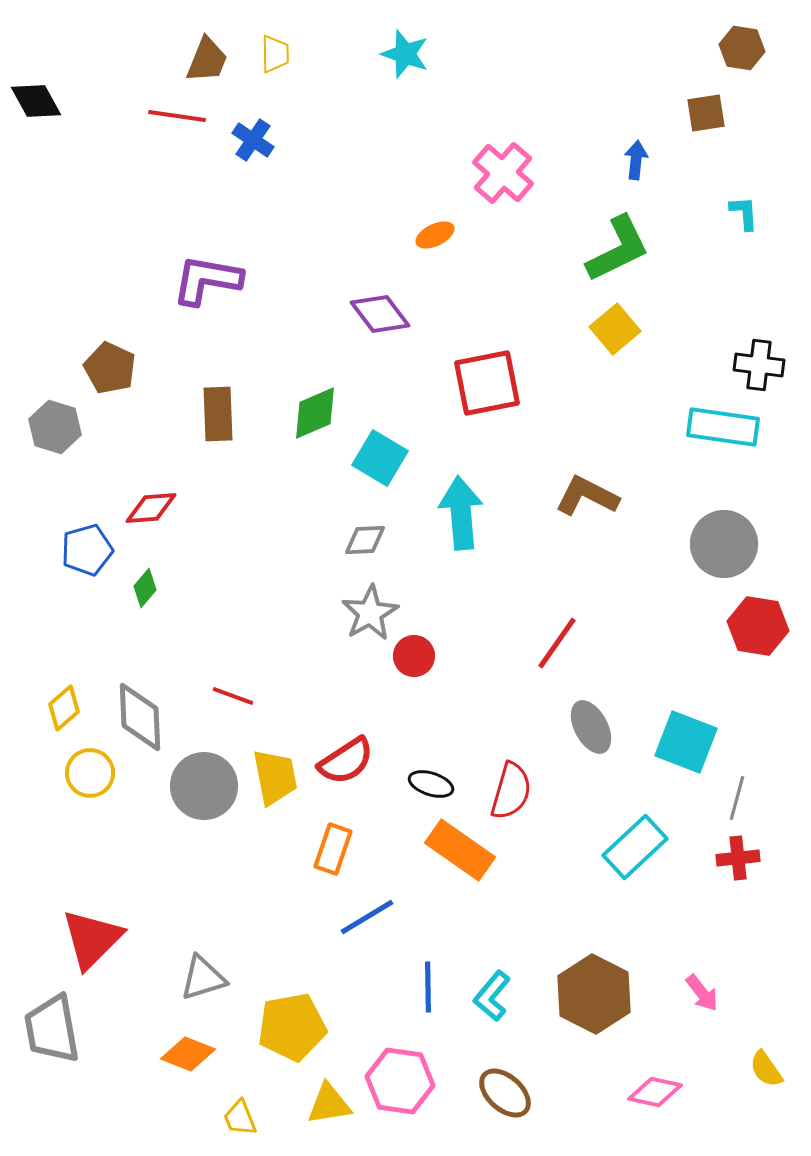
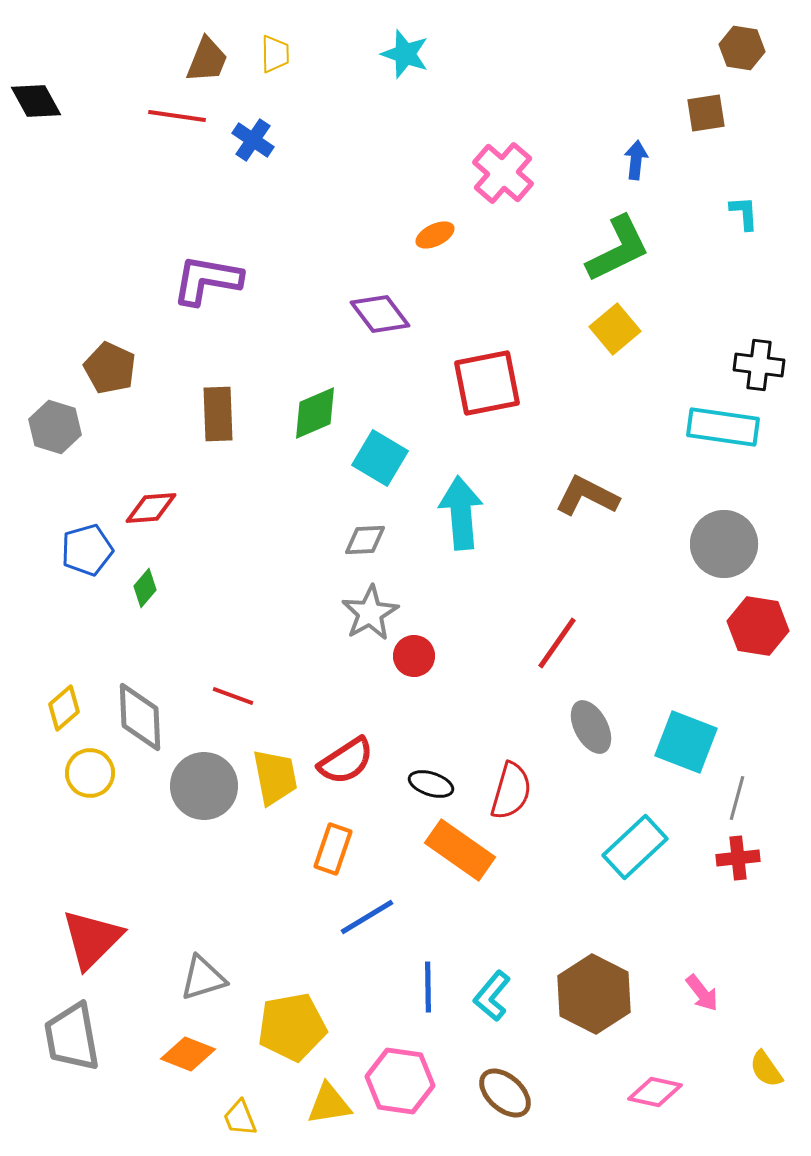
gray trapezoid at (52, 1029): moved 20 px right, 8 px down
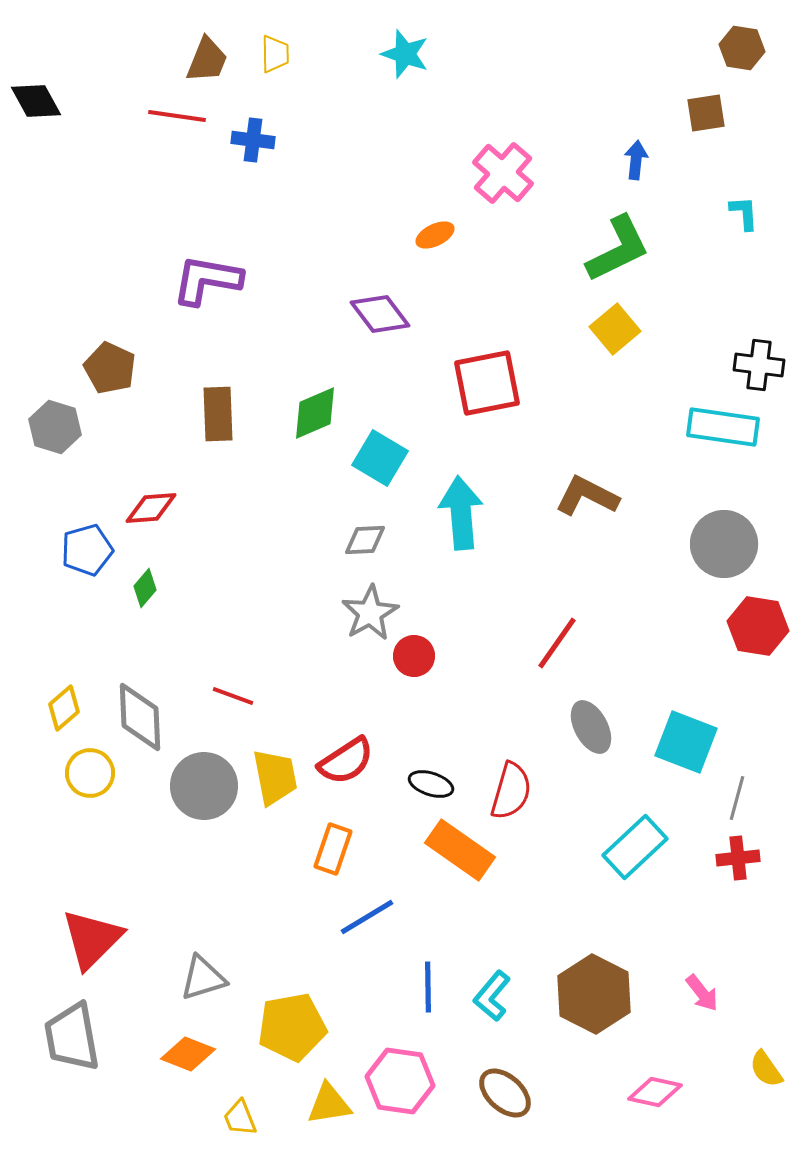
blue cross at (253, 140): rotated 27 degrees counterclockwise
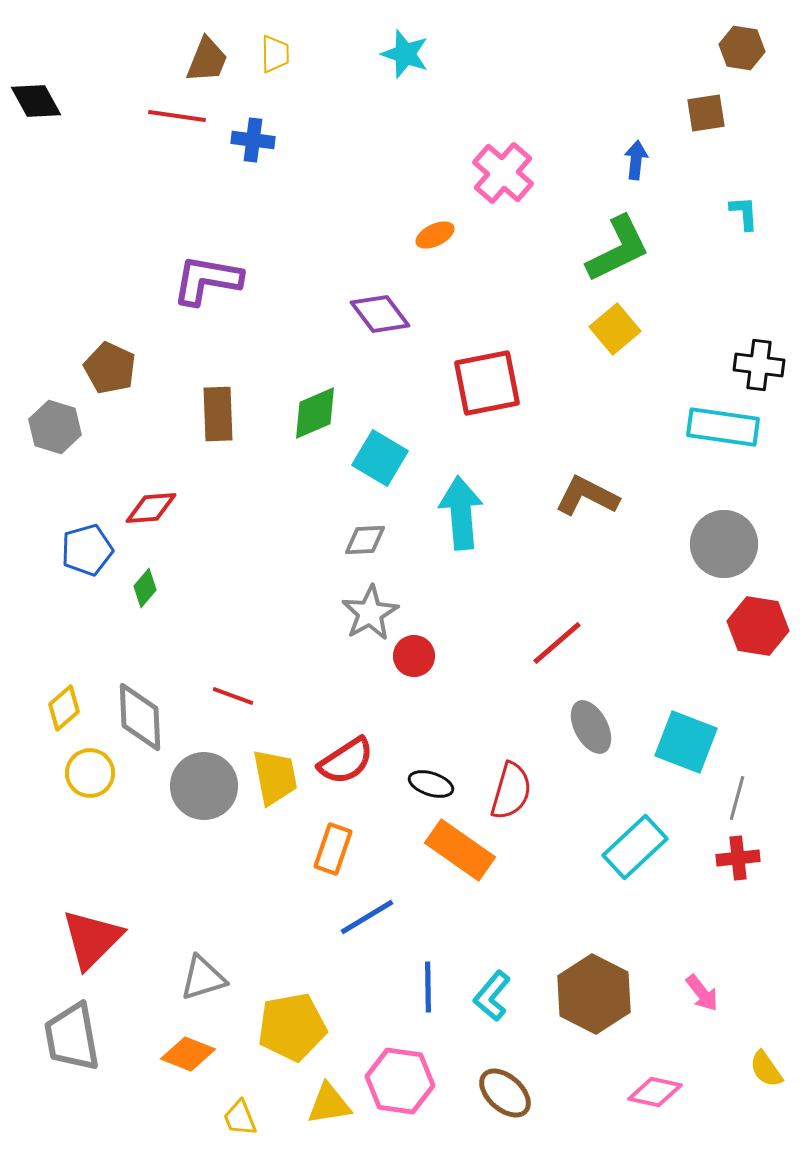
red line at (557, 643): rotated 14 degrees clockwise
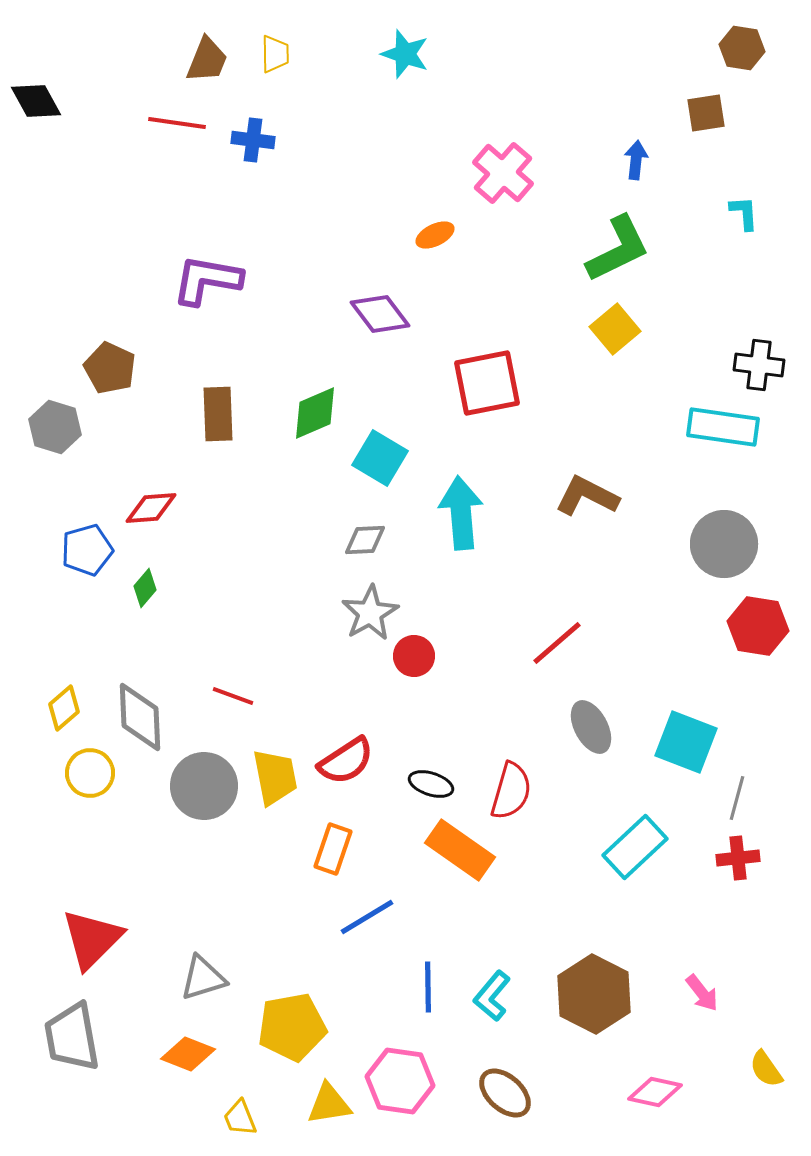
red line at (177, 116): moved 7 px down
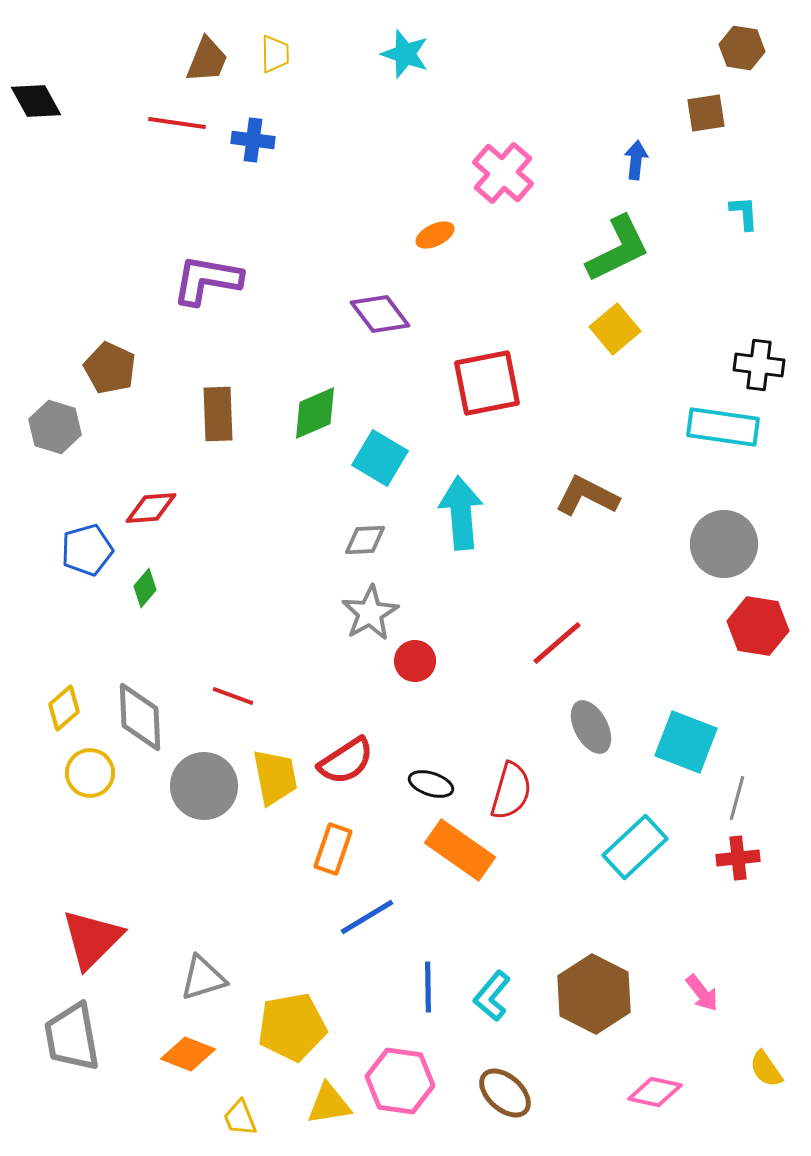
red circle at (414, 656): moved 1 px right, 5 px down
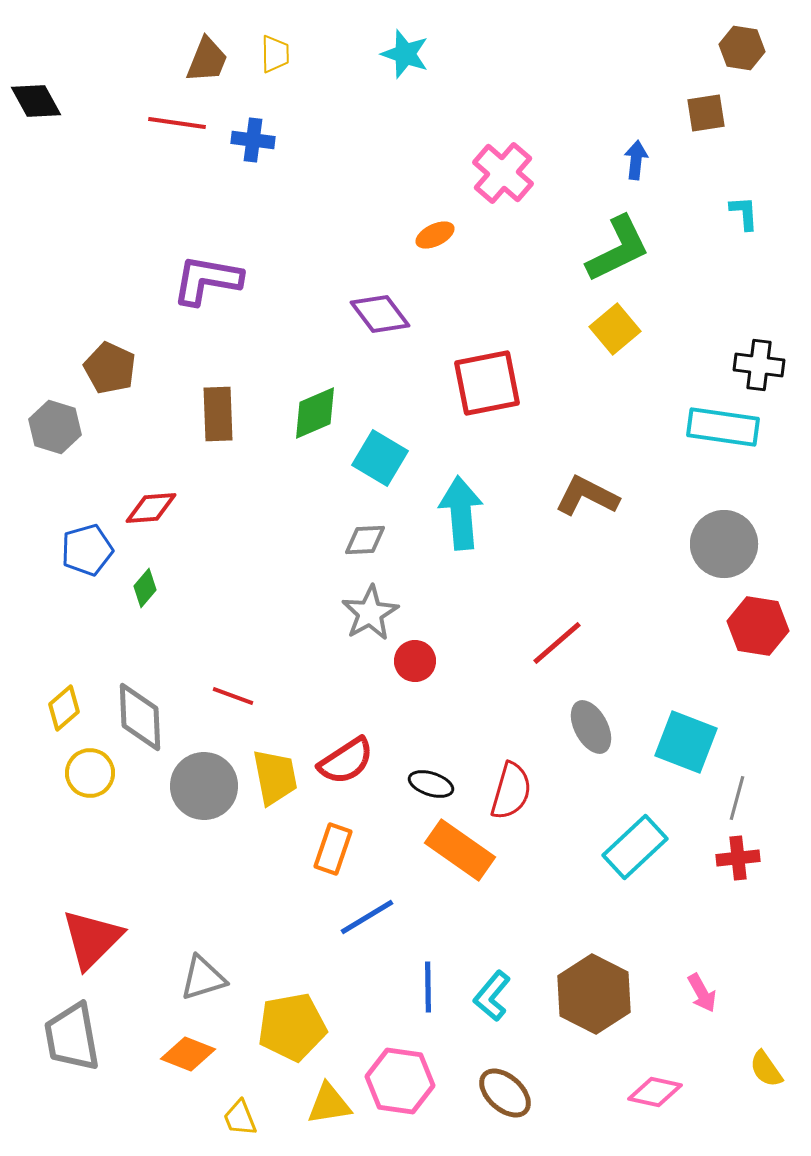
pink arrow at (702, 993): rotated 9 degrees clockwise
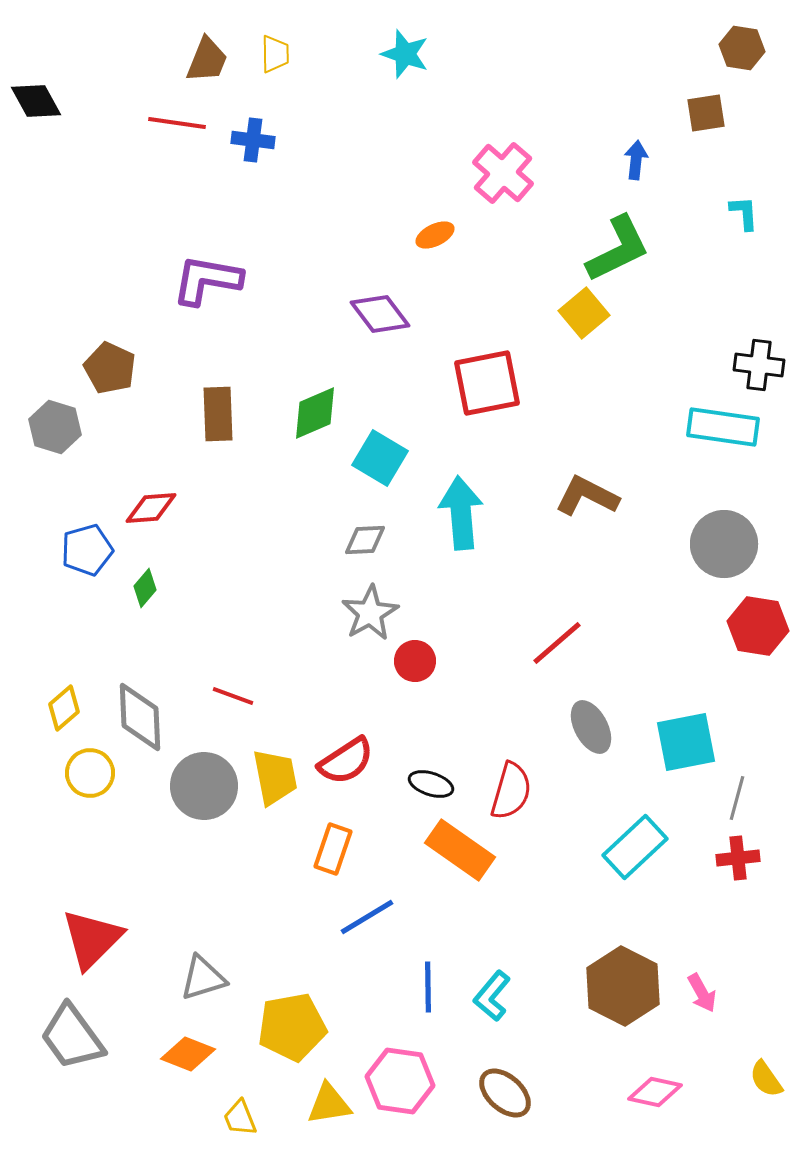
yellow square at (615, 329): moved 31 px left, 16 px up
cyan square at (686, 742): rotated 32 degrees counterclockwise
brown hexagon at (594, 994): moved 29 px right, 8 px up
gray trapezoid at (72, 1037): rotated 26 degrees counterclockwise
yellow semicircle at (766, 1069): moved 10 px down
